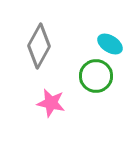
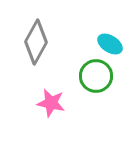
gray diamond: moved 3 px left, 4 px up
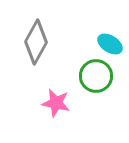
pink star: moved 5 px right
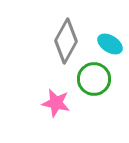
gray diamond: moved 30 px right, 1 px up
green circle: moved 2 px left, 3 px down
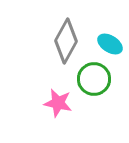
pink star: moved 2 px right
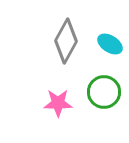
green circle: moved 10 px right, 13 px down
pink star: rotated 12 degrees counterclockwise
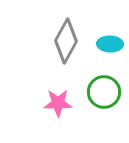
cyan ellipse: rotated 30 degrees counterclockwise
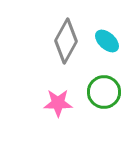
cyan ellipse: moved 3 px left, 3 px up; rotated 40 degrees clockwise
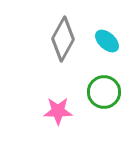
gray diamond: moved 3 px left, 2 px up
pink star: moved 8 px down
